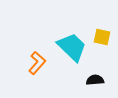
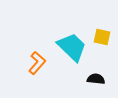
black semicircle: moved 1 px right, 1 px up; rotated 12 degrees clockwise
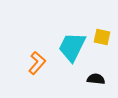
cyan trapezoid: rotated 108 degrees counterclockwise
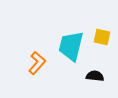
cyan trapezoid: moved 1 px left, 1 px up; rotated 12 degrees counterclockwise
black semicircle: moved 1 px left, 3 px up
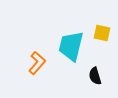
yellow square: moved 4 px up
black semicircle: rotated 114 degrees counterclockwise
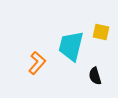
yellow square: moved 1 px left, 1 px up
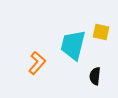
cyan trapezoid: moved 2 px right, 1 px up
black semicircle: rotated 24 degrees clockwise
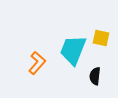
yellow square: moved 6 px down
cyan trapezoid: moved 5 px down; rotated 8 degrees clockwise
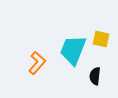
yellow square: moved 1 px down
